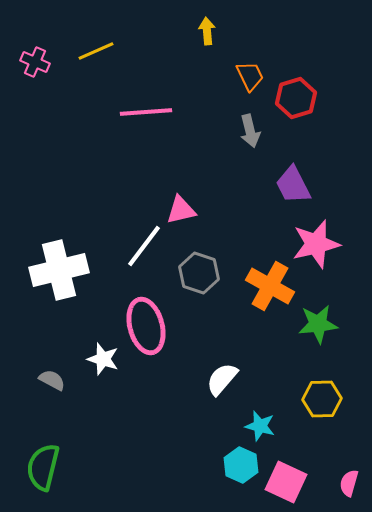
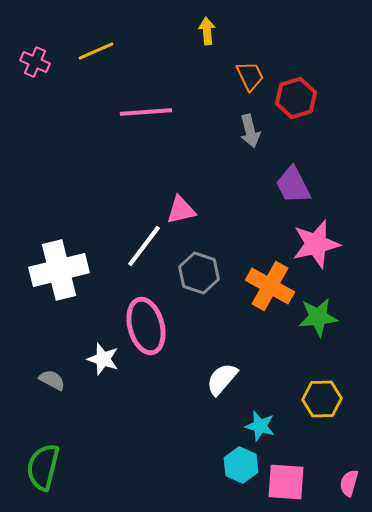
green star: moved 7 px up
pink square: rotated 21 degrees counterclockwise
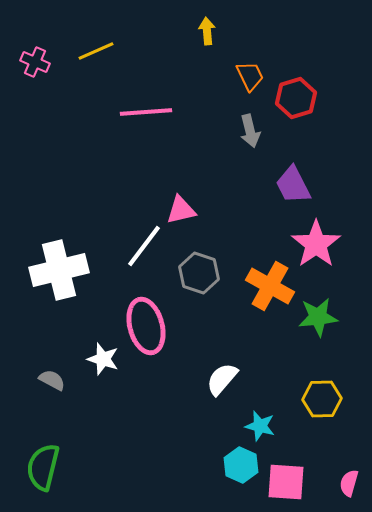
pink star: rotated 21 degrees counterclockwise
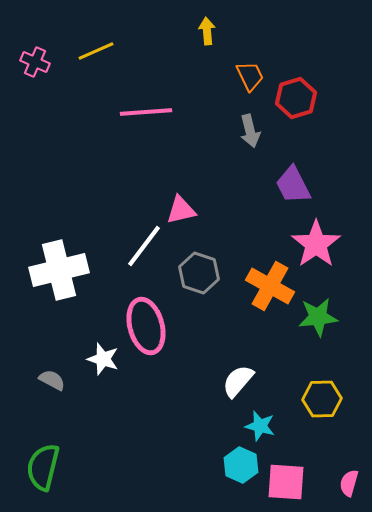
white semicircle: moved 16 px right, 2 px down
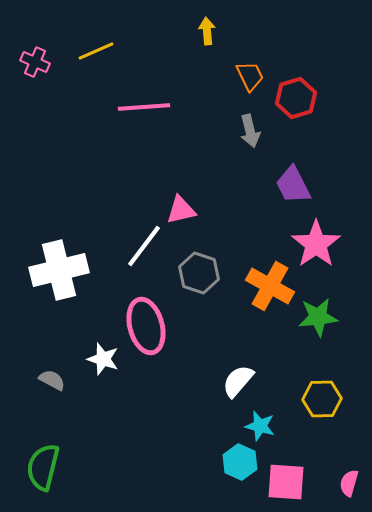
pink line: moved 2 px left, 5 px up
cyan hexagon: moved 1 px left, 3 px up
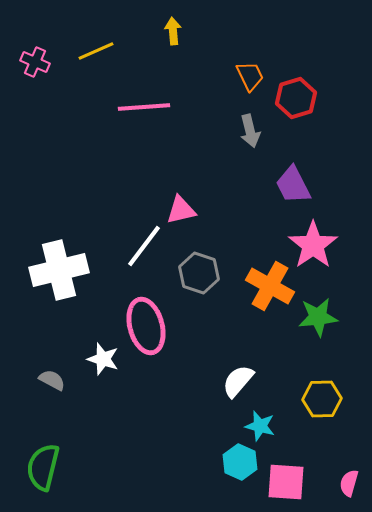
yellow arrow: moved 34 px left
pink star: moved 3 px left, 1 px down
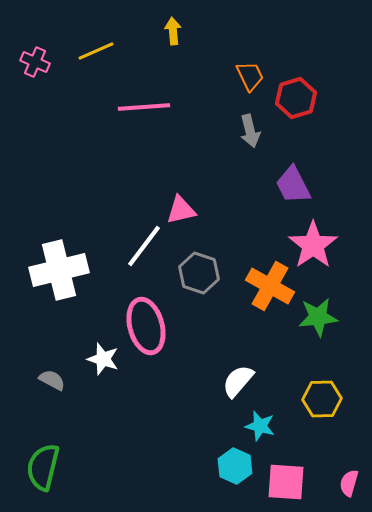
cyan hexagon: moved 5 px left, 4 px down
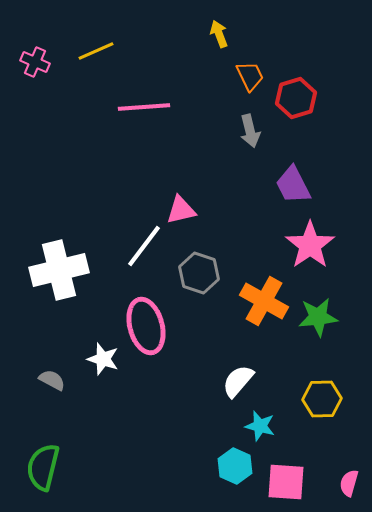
yellow arrow: moved 46 px right, 3 px down; rotated 16 degrees counterclockwise
pink star: moved 3 px left
orange cross: moved 6 px left, 15 px down
